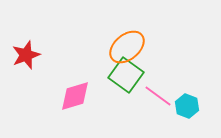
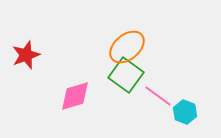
cyan hexagon: moved 2 px left, 6 px down
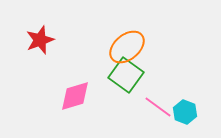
red star: moved 14 px right, 15 px up
pink line: moved 11 px down
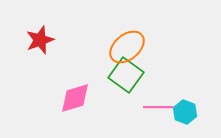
pink diamond: moved 2 px down
pink line: rotated 36 degrees counterclockwise
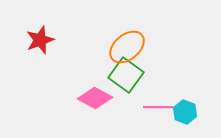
pink diamond: moved 20 px right; rotated 44 degrees clockwise
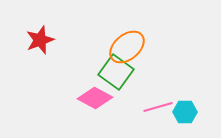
green square: moved 10 px left, 3 px up
pink line: rotated 16 degrees counterclockwise
cyan hexagon: rotated 20 degrees counterclockwise
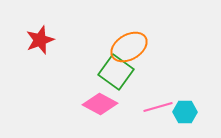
orange ellipse: moved 2 px right; rotated 9 degrees clockwise
pink diamond: moved 5 px right, 6 px down
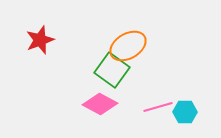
orange ellipse: moved 1 px left, 1 px up
green square: moved 4 px left, 2 px up
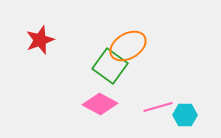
green square: moved 2 px left, 4 px up
cyan hexagon: moved 3 px down
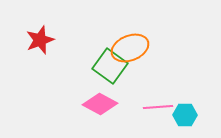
orange ellipse: moved 2 px right, 2 px down; rotated 9 degrees clockwise
pink line: rotated 12 degrees clockwise
